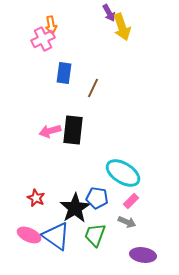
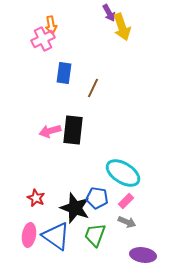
pink rectangle: moved 5 px left
black star: rotated 20 degrees counterclockwise
pink ellipse: rotated 75 degrees clockwise
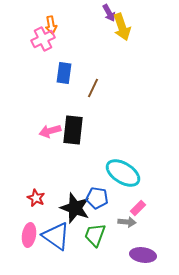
pink rectangle: moved 12 px right, 7 px down
gray arrow: rotated 18 degrees counterclockwise
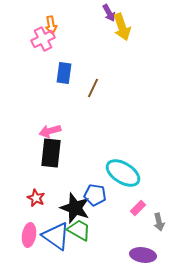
black rectangle: moved 22 px left, 23 px down
blue pentagon: moved 2 px left, 3 px up
gray arrow: moved 32 px right; rotated 72 degrees clockwise
green trapezoid: moved 16 px left, 5 px up; rotated 100 degrees clockwise
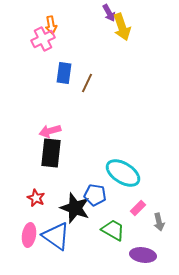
brown line: moved 6 px left, 5 px up
green trapezoid: moved 34 px right
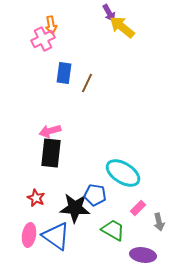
yellow arrow: rotated 148 degrees clockwise
black star: rotated 16 degrees counterclockwise
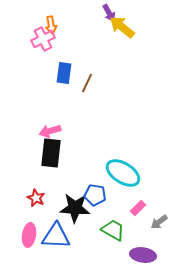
gray arrow: rotated 66 degrees clockwise
blue triangle: rotated 32 degrees counterclockwise
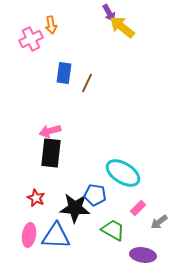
pink cross: moved 12 px left
